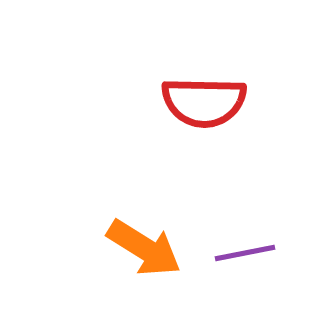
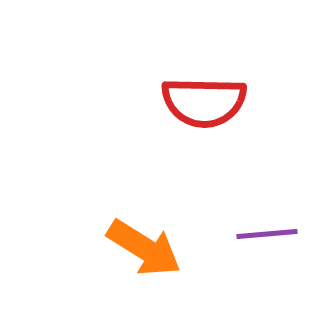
purple line: moved 22 px right, 19 px up; rotated 6 degrees clockwise
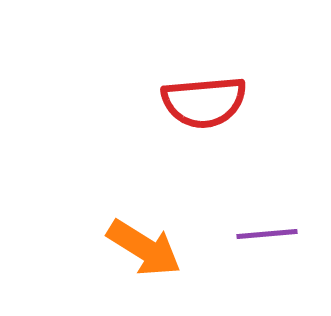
red semicircle: rotated 6 degrees counterclockwise
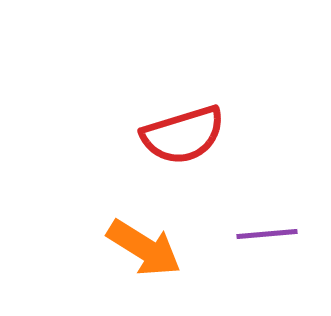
red semicircle: moved 21 px left, 33 px down; rotated 12 degrees counterclockwise
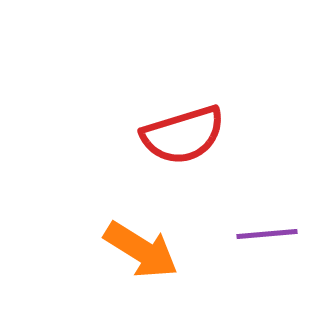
orange arrow: moved 3 px left, 2 px down
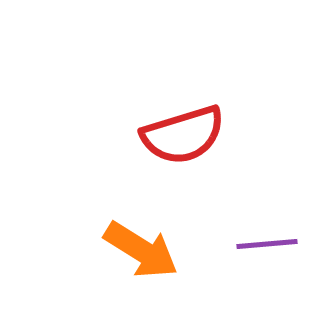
purple line: moved 10 px down
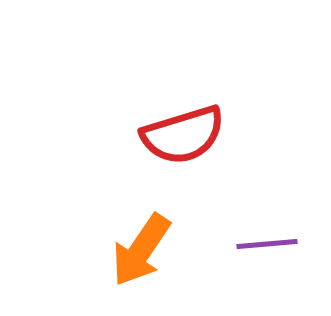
orange arrow: rotated 92 degrees clockwise
